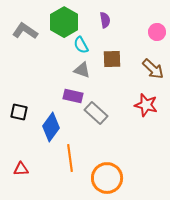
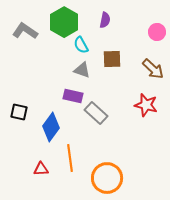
purple semicircle: rotated 21 degrees clockwise
red triangle: moved 20 px right
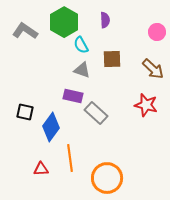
purple semicircle: rotated 14 degrees counterclockwise
black square: moved 6 px right
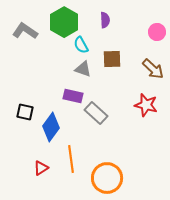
gray triangle: moved 1 px right, 1 px up
orange line: moved 1 px right, 1 px down
red triangle: moved 1 px up; rotated 28 degrees counterclockwise
